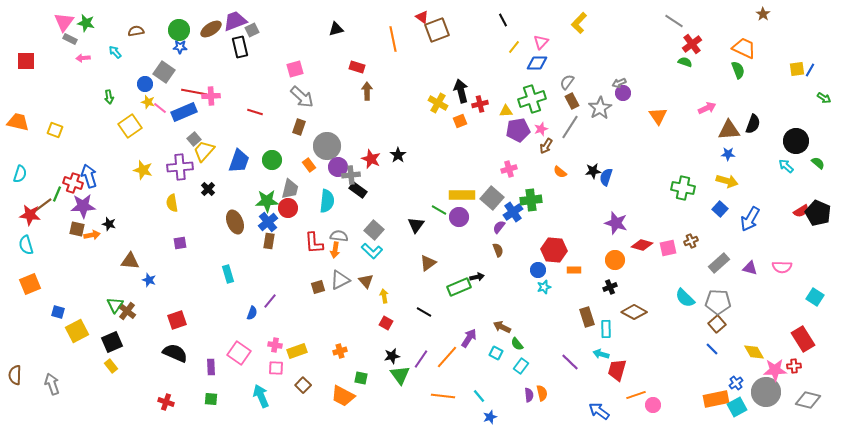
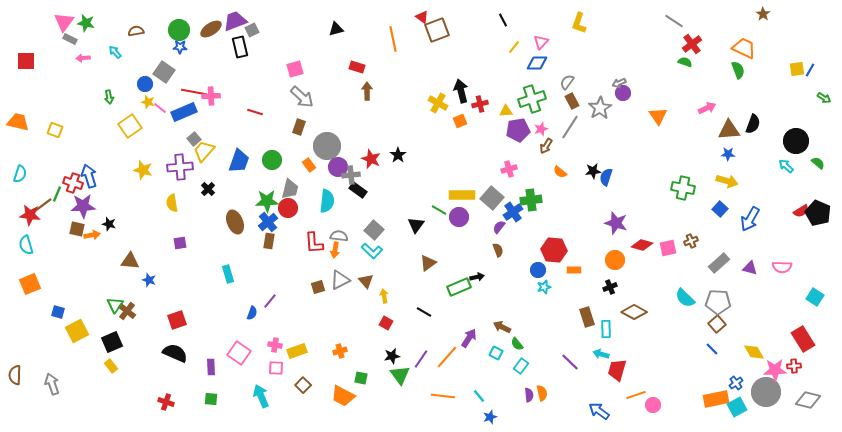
yellow L-shape at (579, 23): rotated 25 degrees counterclockwise
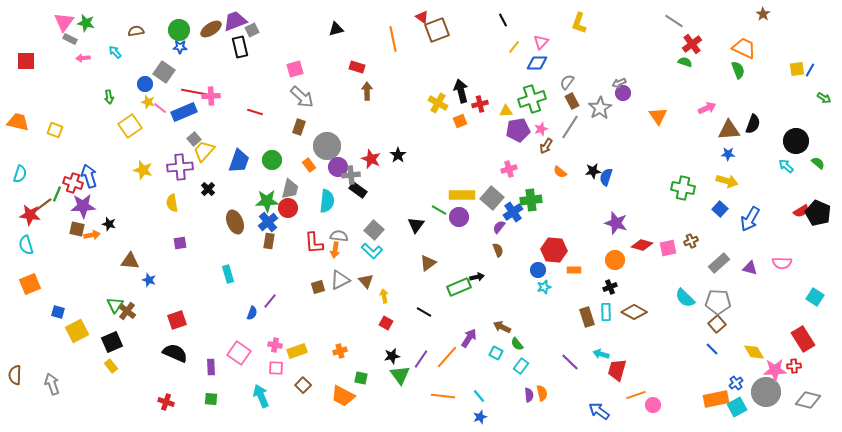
pink semicircle at (782, 267): moved 4 px up
cyan rectangle at (606, 329): moved 17 px up
blue star at (490, 417): moved 10 px left
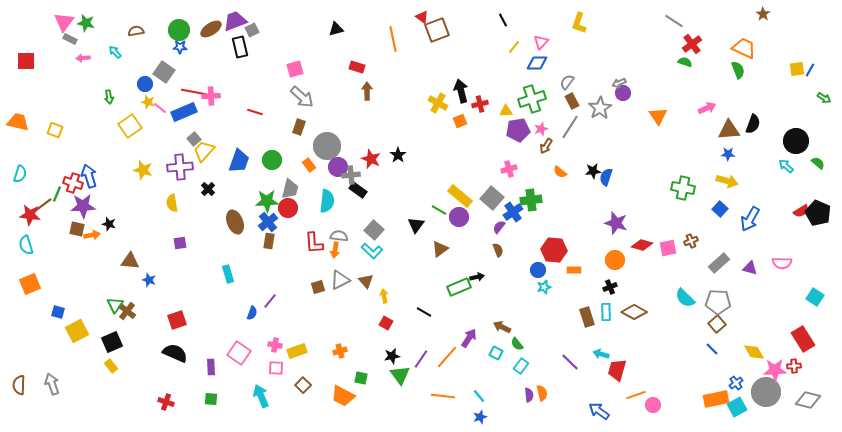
yellow rectangle at (462, 195): moved 2 px left, 1 px down; rotated 40 degrees clockwise
brown triangle at (428, 263): moved 12 px right, 14 px up
brown semicircle at (15, 375): moved 4 px right, 10 px down
